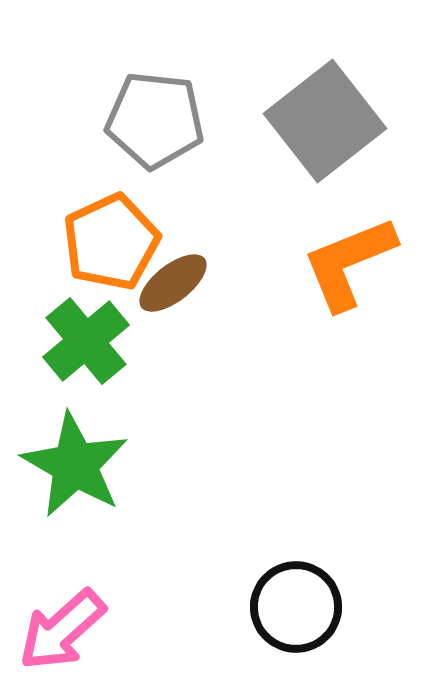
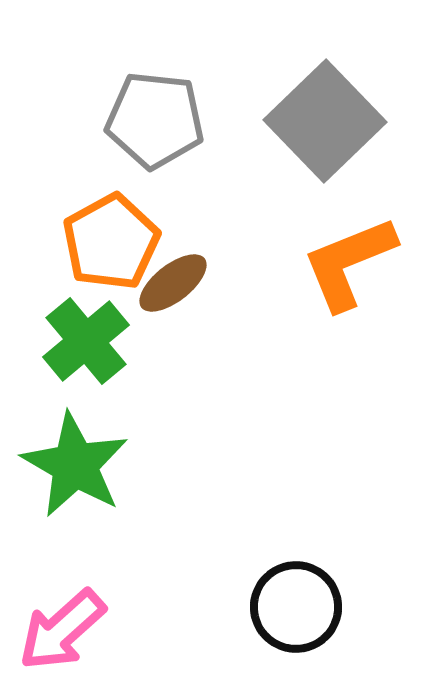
gray square: rotated 6 degrees counterclockwise
orange pentagon: rotated 4 degrees counterclockwise
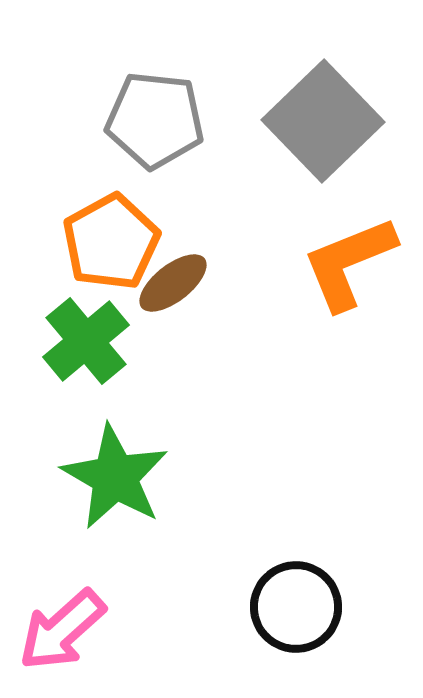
gray square: moved 2 px left
green star: moved 40 px right, 12 px down
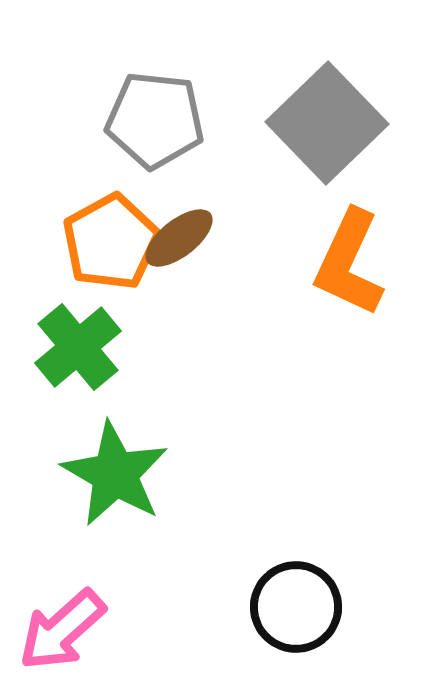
gray square: moved 4 px right, 2 px down
orange L-shape: rotated 43 degrees counterclockwise
brown ellipse: moved 6 px right, 45 px up
green cross: moved 8 px left, 6 px down
green star: moved 3 px up
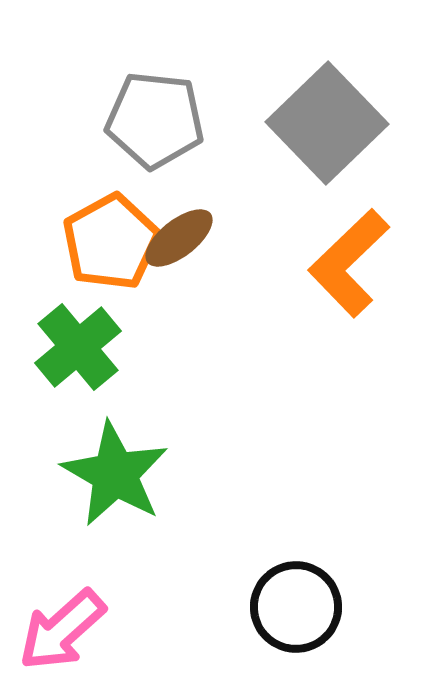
orange L-shape: rotated 21 degrees clockwise
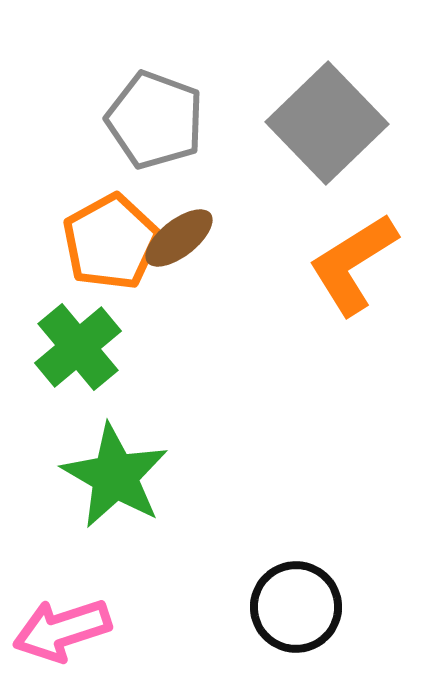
gray pentagon: rotated 14 degrees clockwise
orange L-shape: moved 4 px right, 1 px down; rotated 12 degrees clockwise
green star: moved 2 px down
pink arrow: rotated 24 degrees clockwise
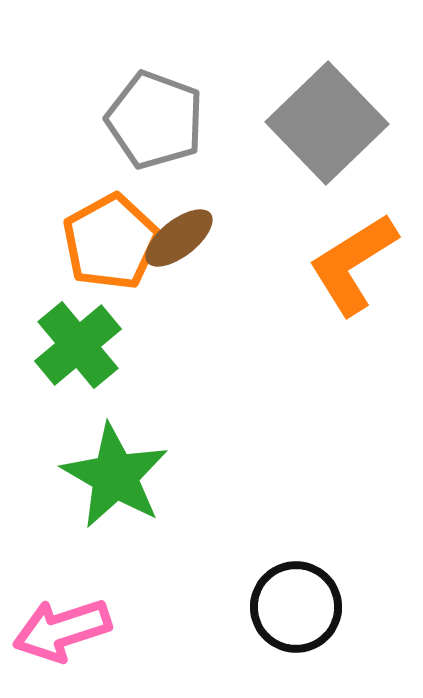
green cross: moved 2 px up
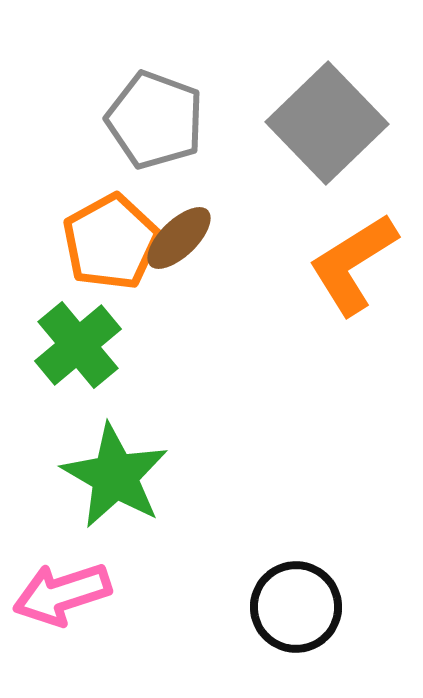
brown ellipse: rotated 6 degrees counterclockwise
pink arrow: moved 36 px up
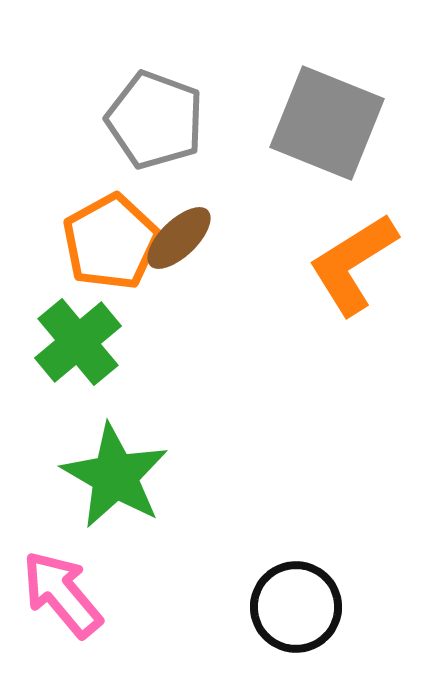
gray square: rotated 24 degrees counterclockwise
green cross: moved 3 px up
pink arrow: rotated 68 degrees clockwise
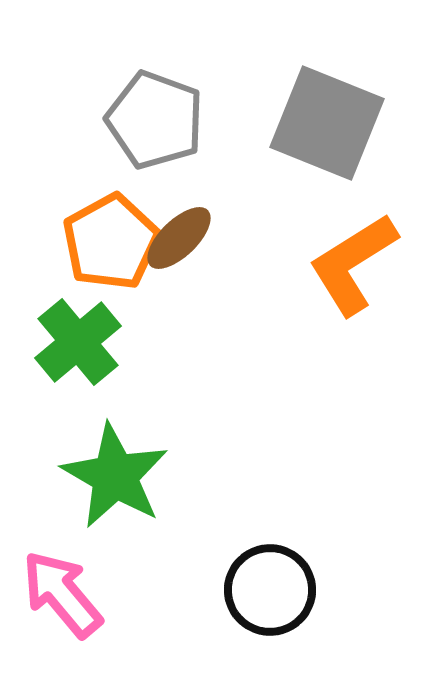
black circle: moved 26 px left, 17 px up
